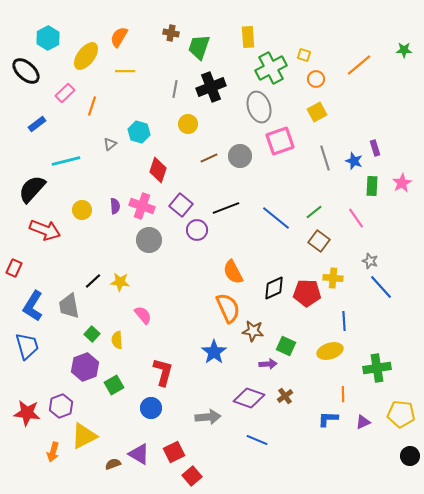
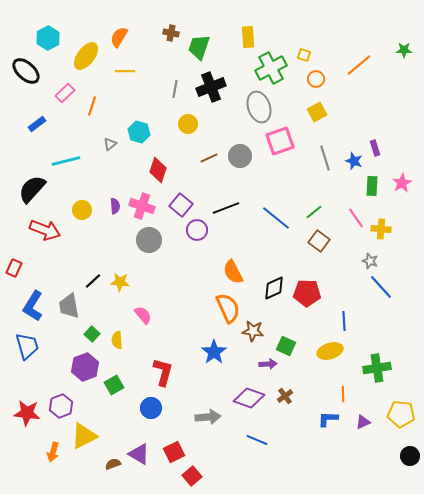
yellow cross at (333, 278): moved 48 px right, 49 px up
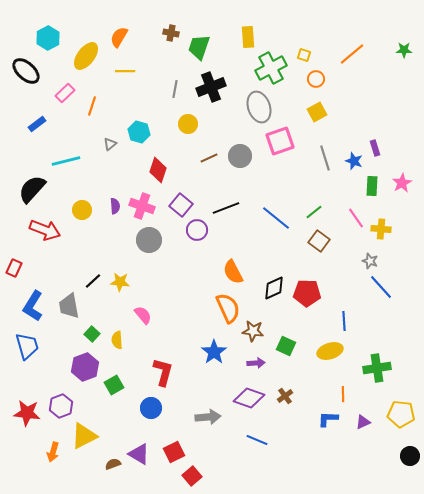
orange line at (359, 65): moved 7 px left, 11 px up
purple arrow at (268, 364): moved 12 px left, 1 px up
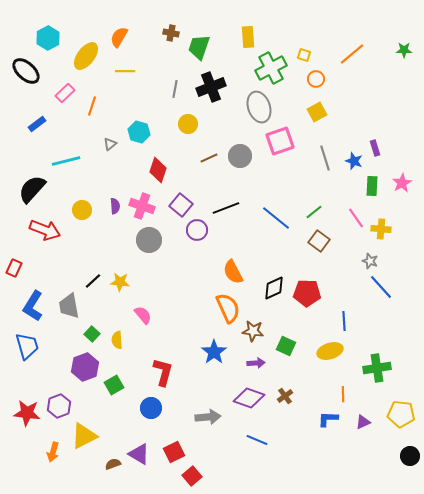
purple hexagon at (61, 406): moved 2 px left
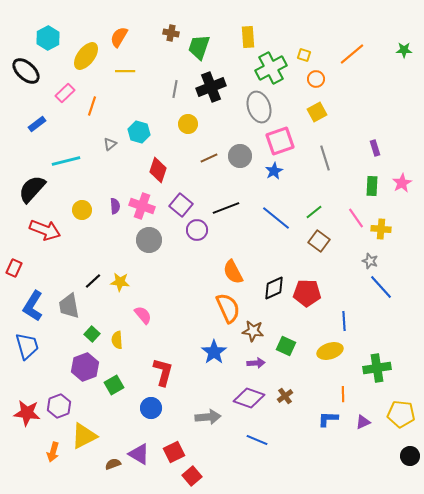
blue star at (354, 161): moved 80 px left, 10 px down; rotated 24 degrees clockwise
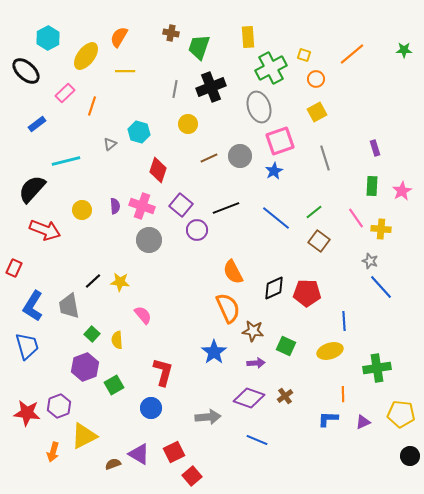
pink star at (402, 183): moved 8 px down
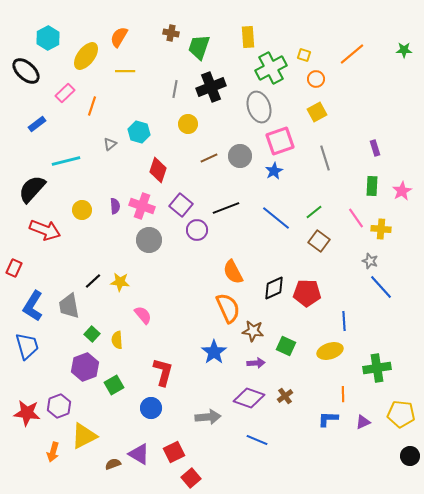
red square at (192, 476): moved 1 px left, 2 px down
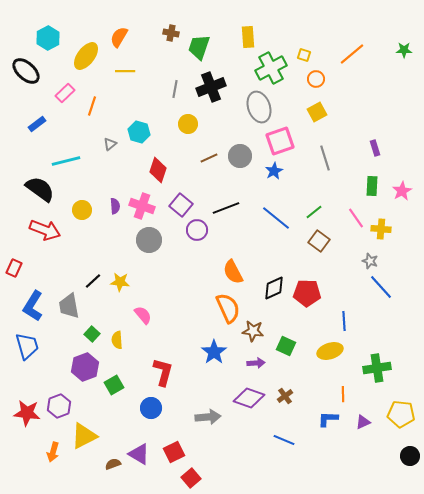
black semicircle at (32, 189): moved 8 px right; rotated 84 degrees clockwise
blue line at (257, 440): moved 27 px right
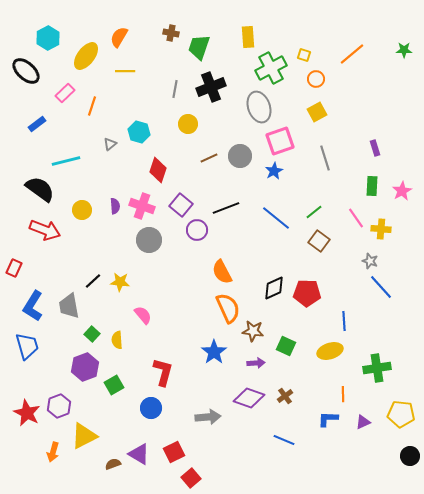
orange semicircle at (233, 272): moved 11 px left
red star at (27, 413): rotated 20 degrees clockwise
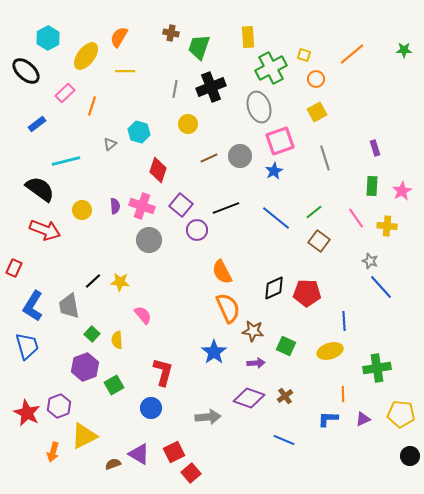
yellow cross at (381, 229): moved 6 px right, 3 px up
purple triangle at (363, 422): moved 3 px up
red square at (191, 478): moved 5 px up
